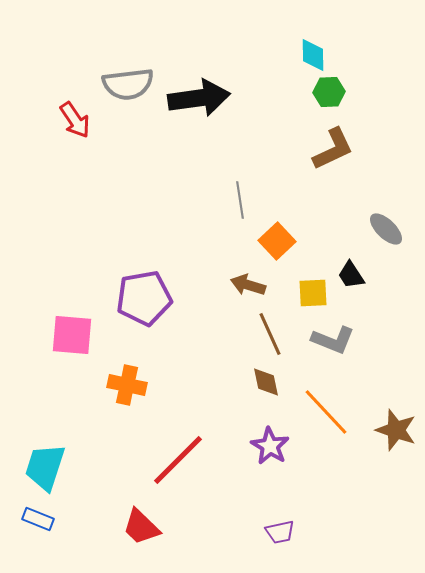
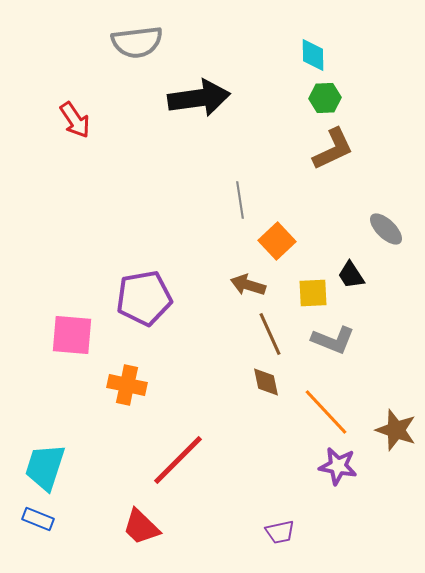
gray semicircle: moved 9 px right, 42 px up
green hexagon: moved 4 px left, 6 px down
purple star: moved 68 px right, 20 px down; rotated 21 degrees counterclockwise
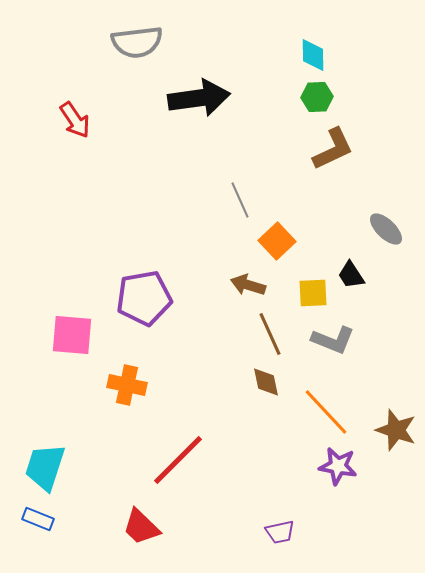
green hexagon: moved 8 px left, 1 px up
gray line: rotated 15 degrees counterclockwise
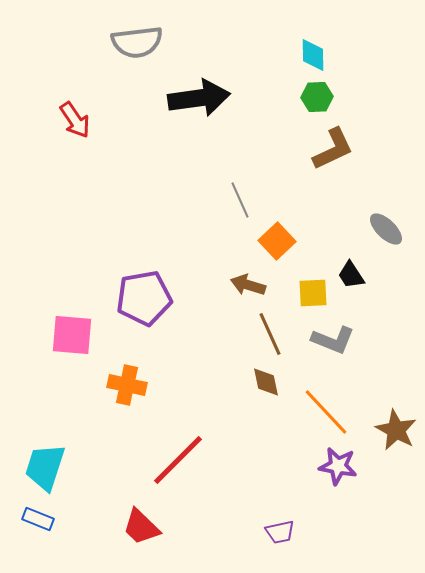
brown star: rotated 9 degrees clockwise
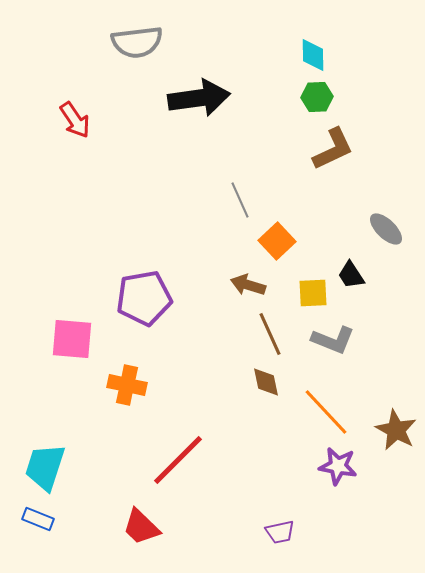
pink square: moved 4 px down
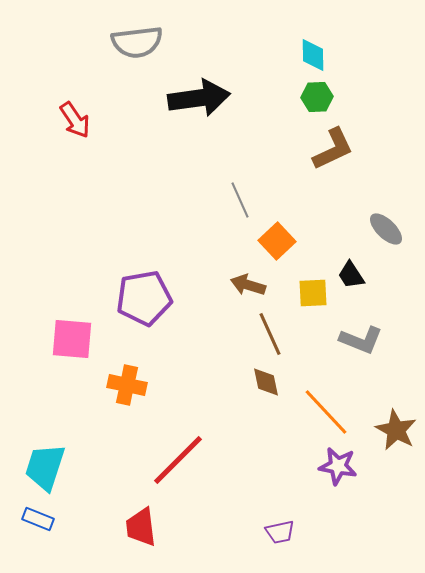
gray L-shape: moved 28 px right
red trapezoid: rotated 39 degrees clockwise
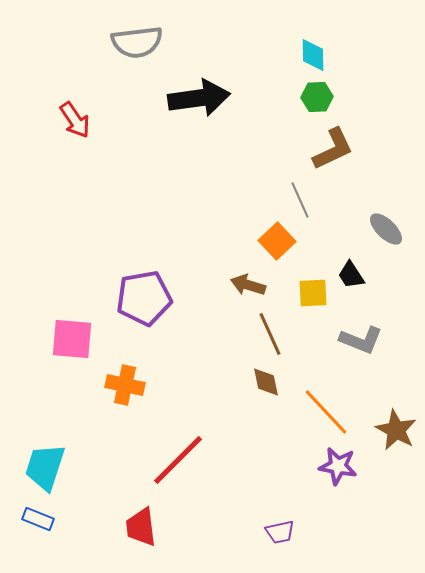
gray line: moved 60 px right
orange cross: moved 2 px left
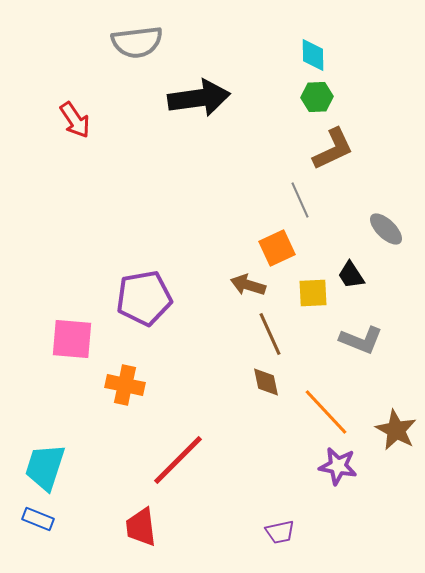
orange square: moved 7 px down; rotated 18 degrees clockwise
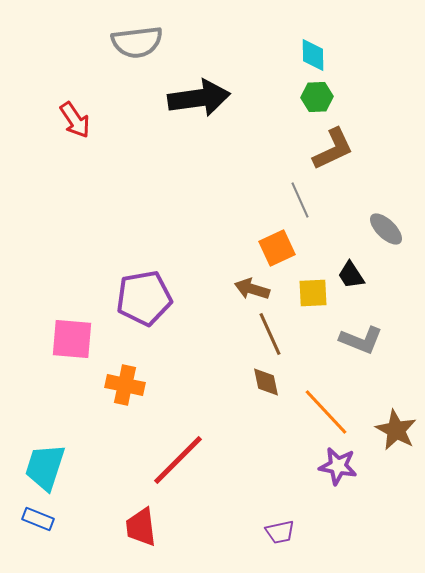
brown arrow: moved 4 px right, 4 px down
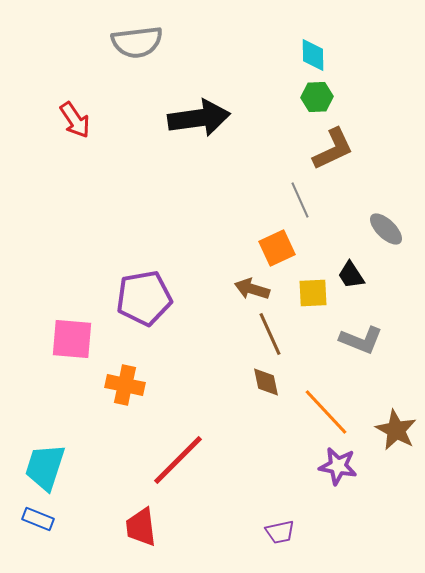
black arrow: moved 20 px down
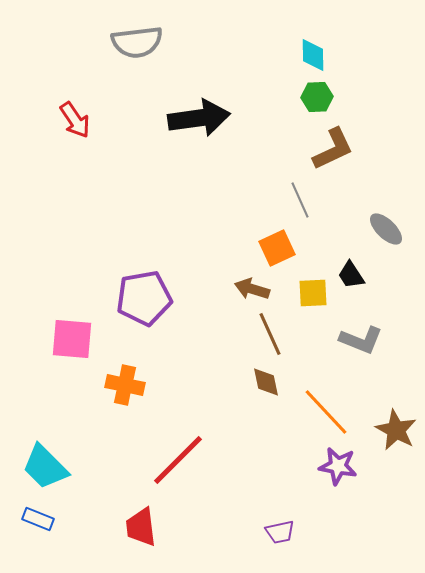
cyan trapezoid: rotated 63 degrees counterclockwise
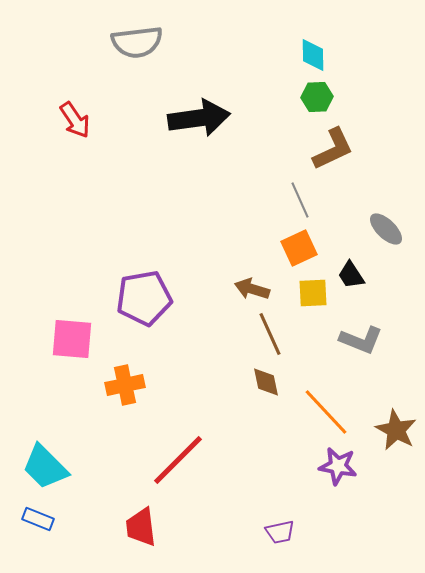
orange square: moved 22 px right
orange cross: rotated 24 degrees counterclockwise
